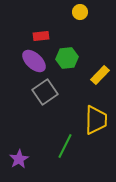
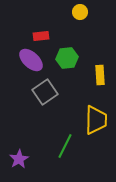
purple ellipse: moved 3 px left, 1 px up
yellow rectangle: rotated 48 degrees counterclockwise
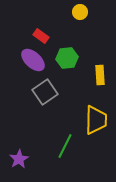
red rectangle: rotated 42 degrees clockwise
purple ellipse: moved 2 px right
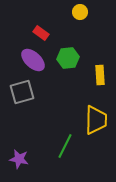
red rectangle: moved 3 px up
green hexagon: moved 1 px right
gray square: moved 23 px left; rotated 20 degrees clockwise
purple star: rotated 30 degrees counterclockwise
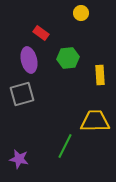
yellow circle: moved 1 px right, 1 px down
purple ellipse: moved 4 px left; rotated 35 degrees clockwise
gray square: moved 2 px down
yellow trapezoid: moved 1 px left, 1 px down; rotated 92 degrees counterclockwise
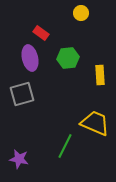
purple ellipse: moved 1 px right, 2 px up
yellow trapezoid: moved 2 px down; rotated 24 degrees clockwise
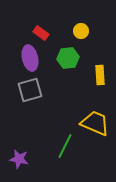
yellow circle: moved 18 px down
gray square: moved 8 px right, 4 px up
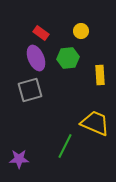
purple ellipse: moved 6 px right; rotated 10 degrees counterclockwise
purple star: rotated 12 degrees counterclockwise
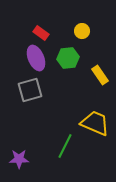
yellow circle: moved 1 px right
yellow rectangle: rotated 30 degrees counterclockwise
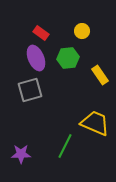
purple star: moved 2 px right, 5 px up
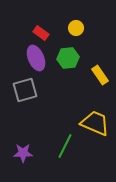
yellow circle: moved 6 px left, 3 px up
gray square: moved 5 px left
purple star: moved 2 px right, 1 px up
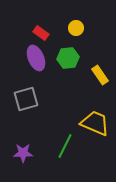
gray square: moved 1 px right, 9 px down
